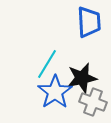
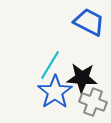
blue trapezoid: rotated 60 degrees counterclockwise
cyan line: moved 3 px right, 1 px down
black star: rotated 16 degrees clockwise
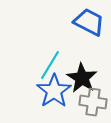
black star: rotated 28 degrees clockwise
blue star: moved 1 px left, 1 px up
gray cross: rotated 12 degrees counterclockwise
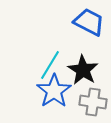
black star: moved 1 px right, 8 px up
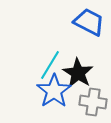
black star: moved 5 px left, 3 px down
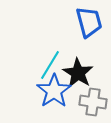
blue trapezoid: rotated 48 degrees clockwise
